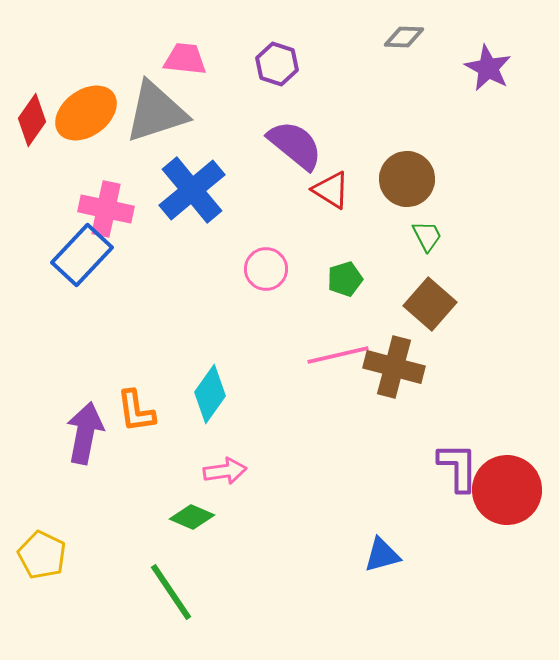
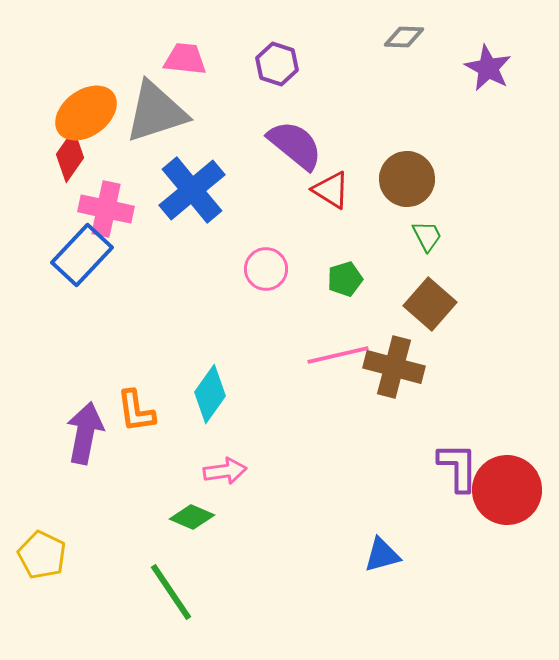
red diamond: moved 38 px right, 36 px down
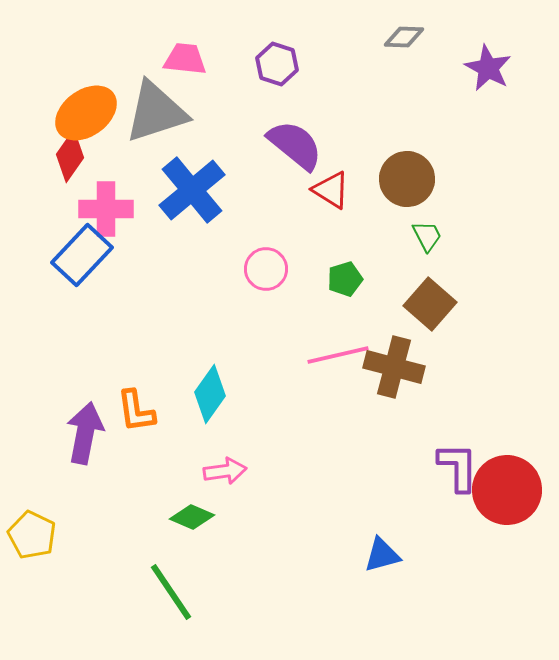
pink cross: rotated 12 degrees counterclockwise
yellow pentagon: moved 10 px left, 20 px up
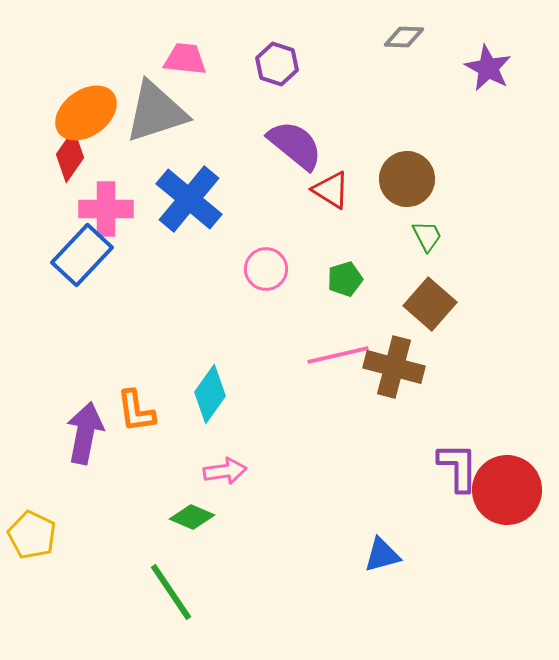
blue cross: moved 3 px left, 9 px down; rotated 10 degrees counterclockwise
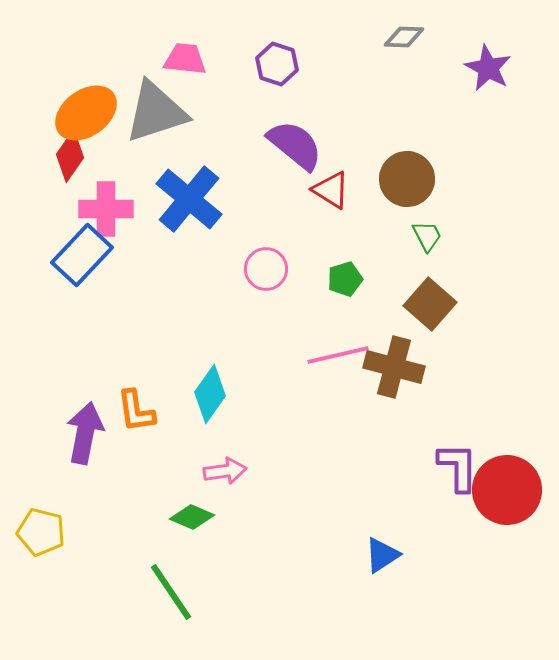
yellow pentagon: moved 9 px right, 3 px up; rotated 12 degrees counterclockwise
blue triangle: rotated 18 degrees counterclockwise
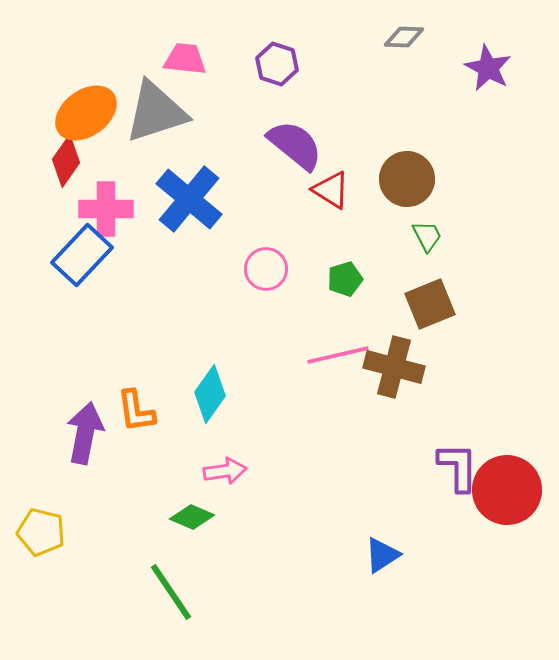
red diamond: moved 4 px left, 5 px down
brown square: rotated 27 degrees clockwise
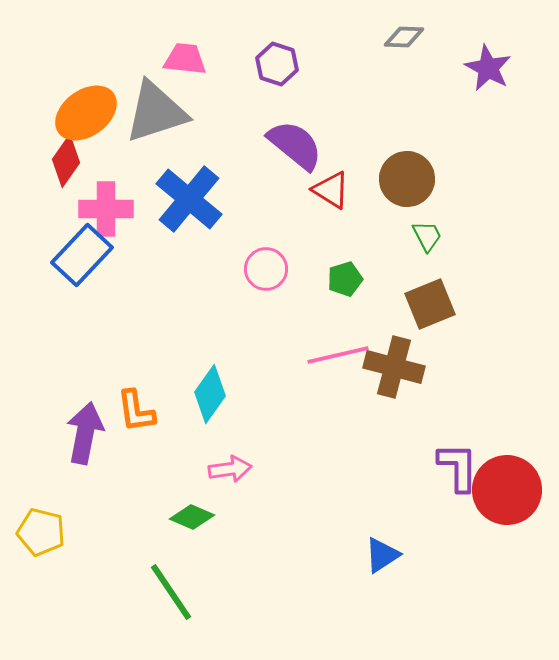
pink arrow: moved 5 px right, 2 px up
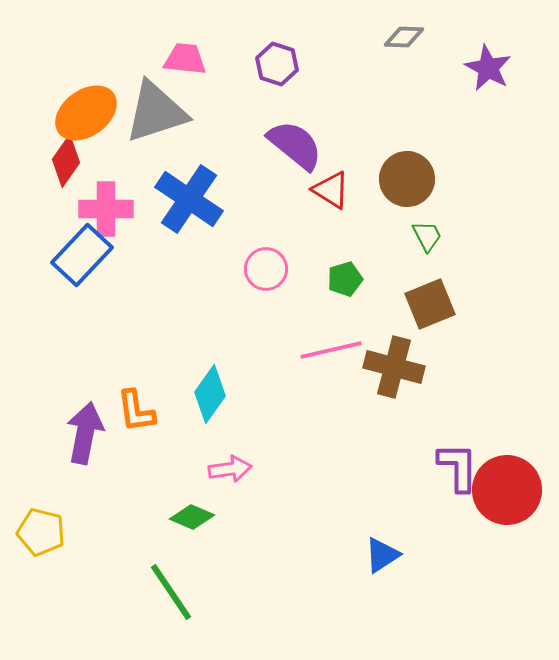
blue cross: rotated 6 degrees counterclockwise
pink line: moved 7 px left, 5 px up
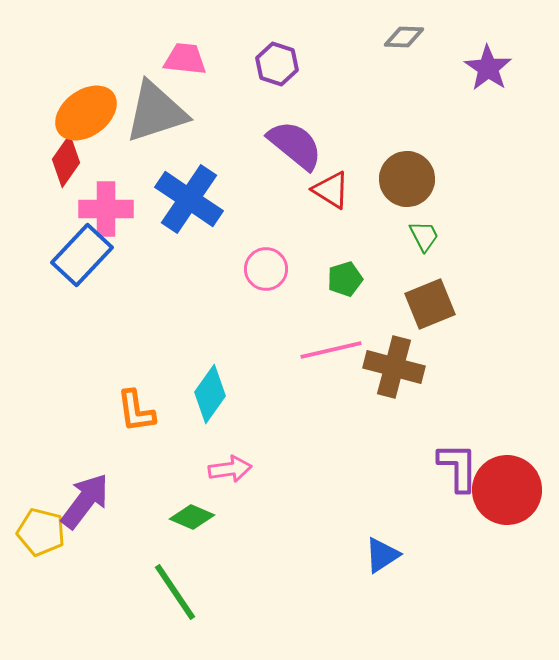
purple star: rotated 6 degrees clockwise
green trapezoid: moved 3 px left
purple arrow: moved 68 px down; rotated 26 degrees clockwise
green line: moved 4 px right
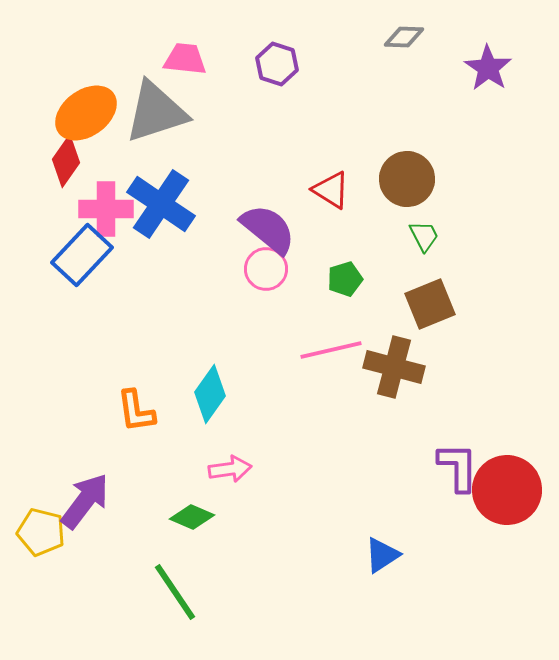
purple semicircle: moved 27 px left, 84 px down
blue cross: moved 28 px left, 5 px down
